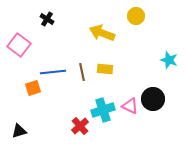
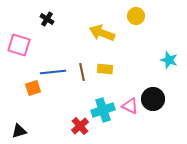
pink square: rotated 20 degrees counterclockwise
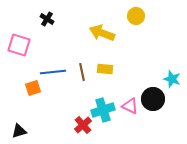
cyan star: moved 3 px right, 19 px down
red cross: moved 3 px right, 1 px up
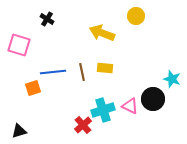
yellow rectangle: moved 1 px up
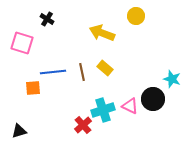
pink square: moved 3 px right, 2 px up
yellow rectangle: rotated 35 degrees clockwise
orange square: rotated 14 degrees clockwise
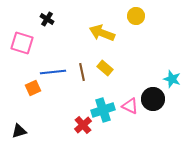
orange square: rotated 21 degrees counterclockwise
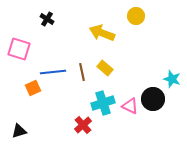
pink square: moved 3 px left, 6 px down
cyan cross: moved 7 px up
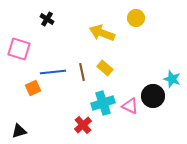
yellow circle: moved 2 px down
black circle: moved 3 px up
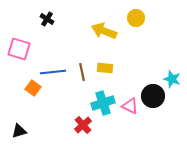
yellow arrow: moved 2 px right, 2 px up
yellow rectangle: rotated 35 degrees counterclockwise
orange square: rotated 28 degrees counterclockwise
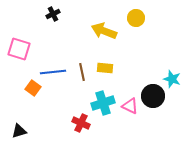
black cross: moved 6 px right, 5 px up; rotated 32 degrees clockwise
red cross: moved 2 px left, 2 px up; rotated 24 degrees counterclockwise
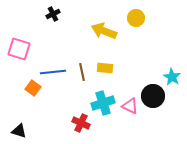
cyan star: moved 2 px up; rotated 12 degrees clockwise
black triangle: rotated 35 degrees clockwise
